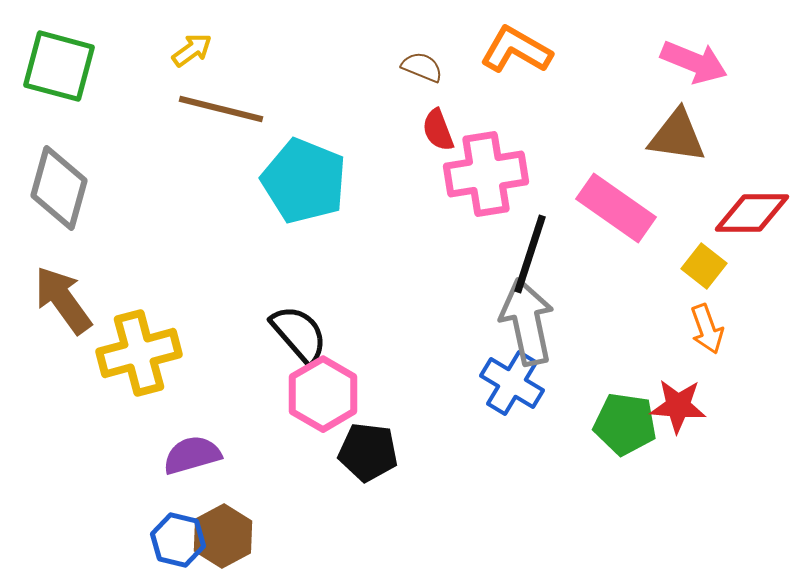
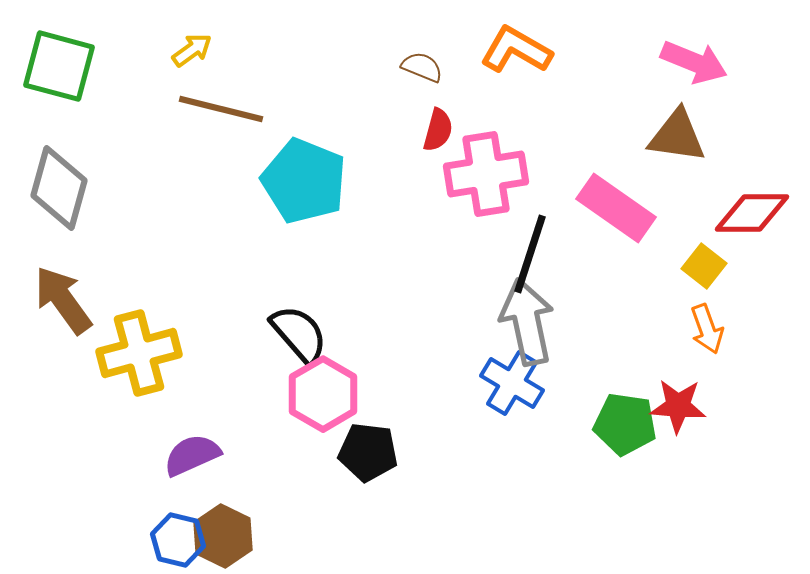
red semicircle: rotated 144 degrees counterclockwise
purple semicircle: rotated 8 degrees counterclockwise
brown hexagon: rotated 6 degrees counterclockwise
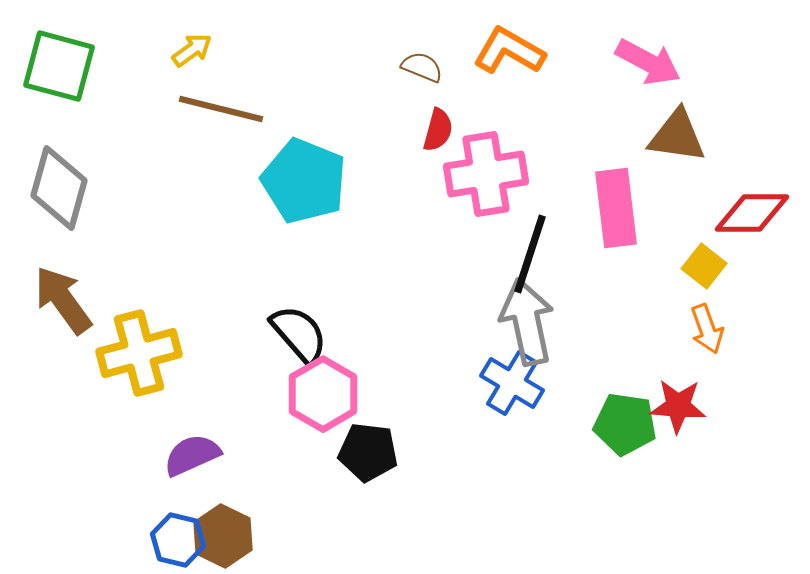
orange L-shape: moved 7 px left, 1 px down
pink arrow: moved 46 px left; rotated 6 degrees clockwise
pink rectangle: rotated 48 degrees clockwise
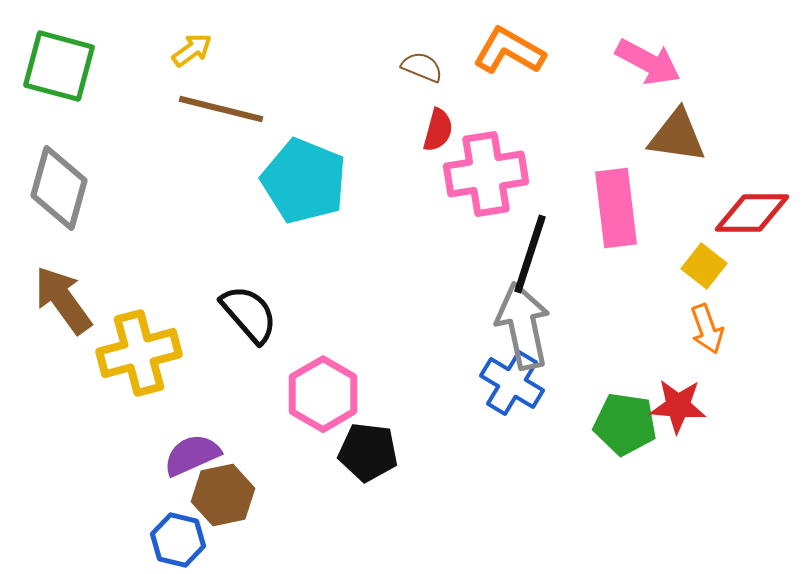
gray arrow: moved 4 px left, 4 px down
black semicircle: moved 50 px left, 20 px up
brown hexagon: moved 41 px up; rotated 22 degrees clockwise
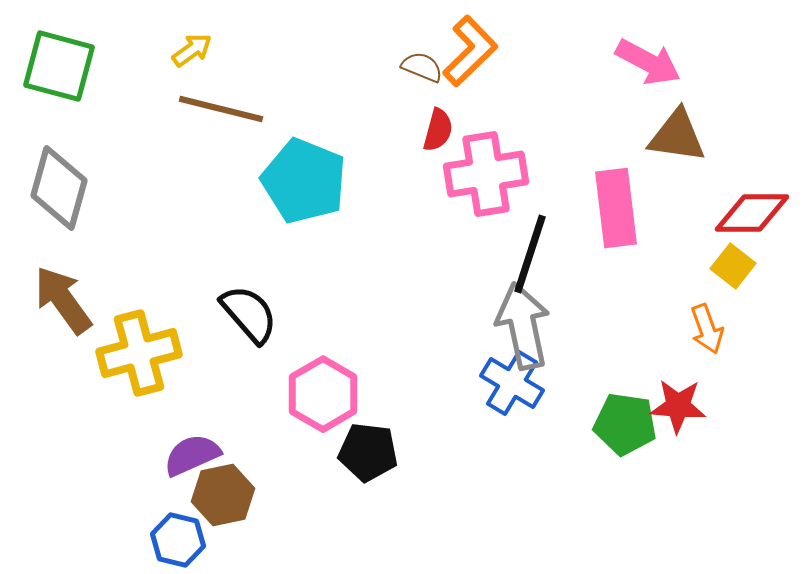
orange L-shape: moved 39 px left; rotated 106 degrees clockwise
yellow square: moved 29 px right
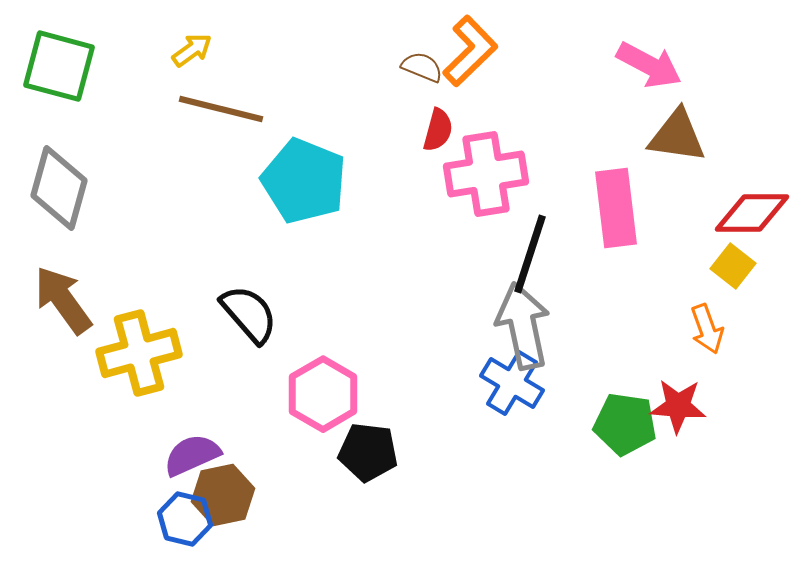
pink arrow: moved 1 px right, 3 px down
blue hexagon: moved 7 px right, 21 px up
